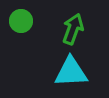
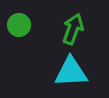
green circle: moved 2 px left, 4 px down
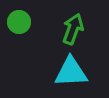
green circle: moved 3 px up
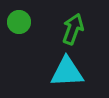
cyan triangle: moved 4 px left
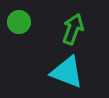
cyan triangle: rotated 24 degrees clockwise
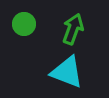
green circle: moved 5 px right, 2 px down
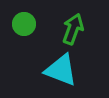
cyan triangle: moved 6 px left, 2 px up
